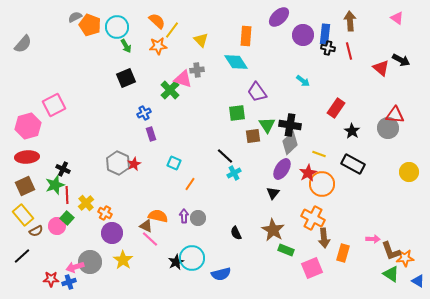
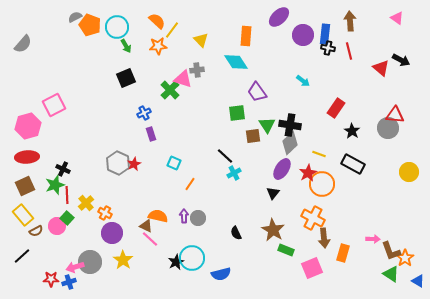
orange star at (405, 258): rotated 30 degrees counterclockwise
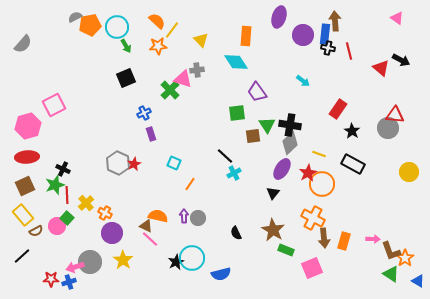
purple ellipse at (279, 17): rotated 30 degrees counterclockwise
brown arrow at (350, 21): moved 15 px left
orange pentagon at (90, 25): rotated 30 degrees counterclockwise
red rectangle at (336, 108): moved 2 px right, 1 px down
orange rectangle at (343, 253): moved 1 px right, 12 px up
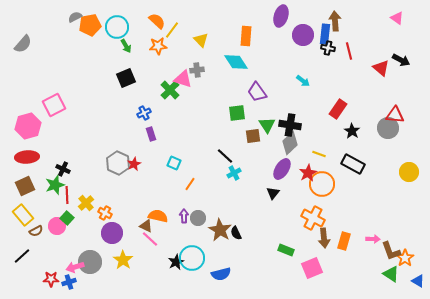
purple ellipse at (279, 17): moved 2 px right, 1 px up
brown star at (273, 230): moved 53 px left
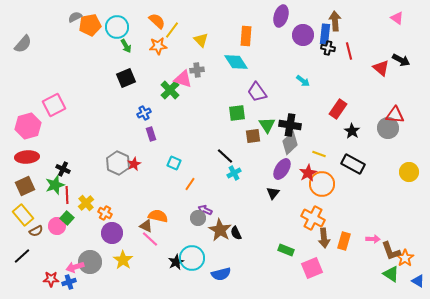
purple arrow at (184, 216): moved 21 px right, 6 px up; rotated 64 degrees counterclockwise
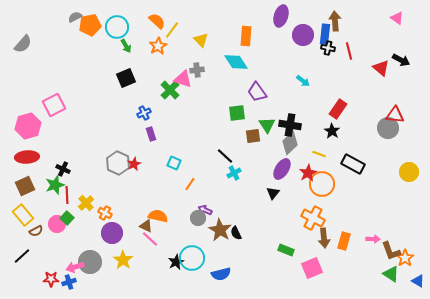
orange star at (158, 46): rotated 24 degrees counterclockwise
black star at (352, 131): moved 20 px left
pink circle at (57, 226): moved 2 px up
